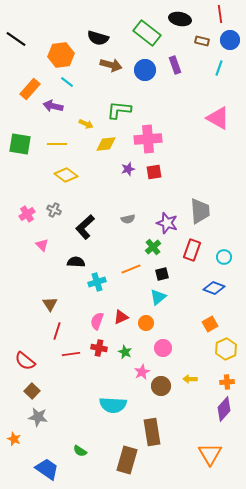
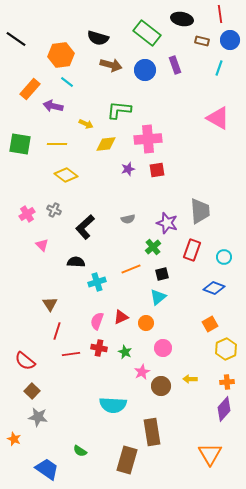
black ellipse at (180, 19): moved 2 px right
red square at (154, 172): moved 3 px right, 2 px up
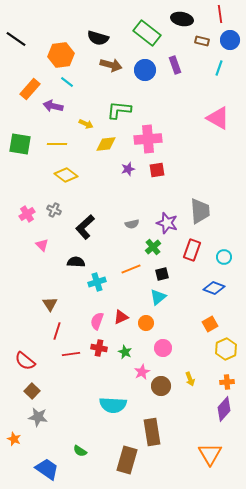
gray semicircle at (128, 219): moved 4 px right, 5 px down
yellow arrow at (190, 379): rotated 112 degrees counterclockwise
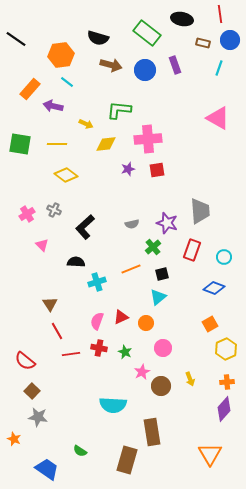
brown rectangle at (202, 41): moved 1 px right, 2 px down
red line at (57, 331): rotated 48 degrees counterclockwise
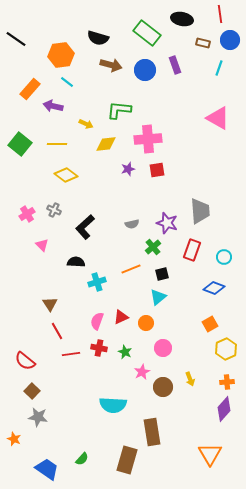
green square at (20, 144): rotated 30 degrees clockwise
brown circle at (161, 386): moved 2 px right, 1 px down
green semicircle at (80, 451): moved 2 px right, 8 px down; rotated 80 degrees counterclockwise
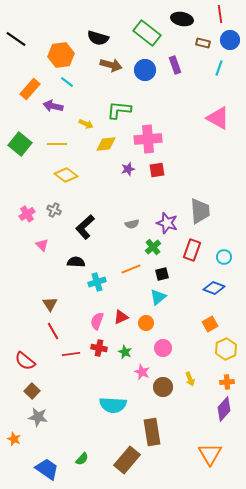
red line at (57, 331): moved 4 px left
pink star at (142, 372): rotated 21 degrees counterclockwise
brown rectangle at (127, 460): rotated 24 degrees clockwise
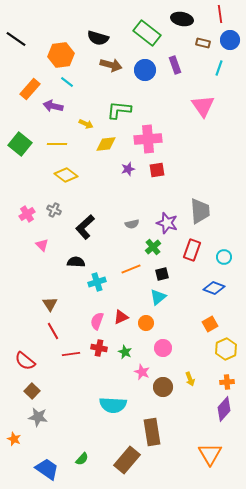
pink triangle at (218, 118): moved 15 px left, 12 px up; rotated 25 degrees clockwise
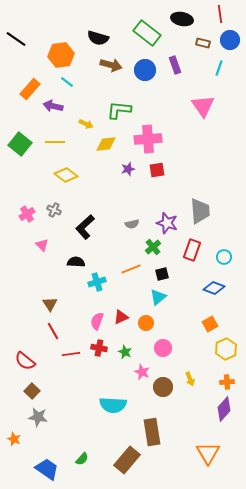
yellow line at (57, 144): moved 2 px left, 2 px up
orange triangle at (210, 454): moved 2 px left, 1 px up
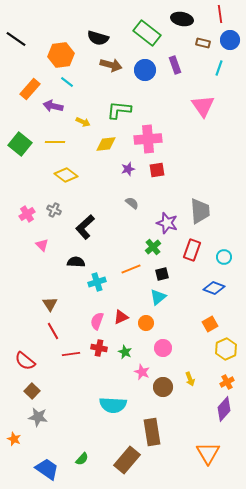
yellow arrow at (86, 124): moved 3 px left, 2 px up
gray semicircle at (132, 224): moved 21 px up; rotated 128 degrees counterclockwise
orange cross at (227, 382): rotated 24 degrees counterclockwise
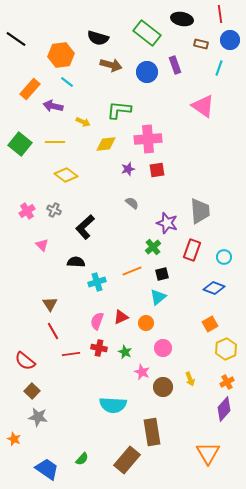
brown rectangle at (203, 43): moved 2 px left, 1 px down
blue circle at (145, 70): moved 2 px right, 2 px down
pink triangle at (203, 106): rotated 20 degrees counterclockwise
pink cross at (27, 214): moved 3 px up
orange line at (131, 269): moved 1 px right, 2 px down
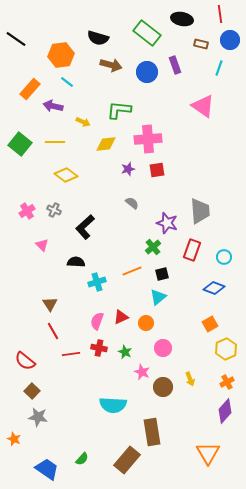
purple diamond at (224, 409): moved 1 px right, 2 px down
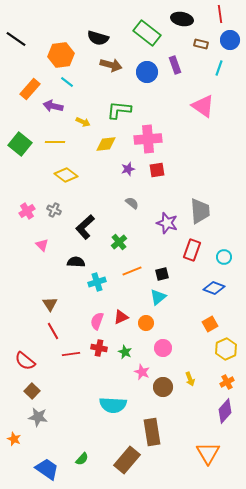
green cross at (153, 247): moved 34 px left, 5 px up
